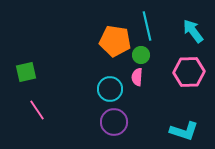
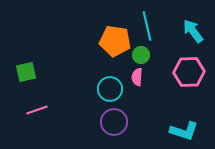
pink line: rotated 75 degrees counterclockwise
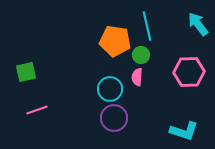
cyan arrow: moved 5 px right, 7 px up
purple circle: moved 4 px up
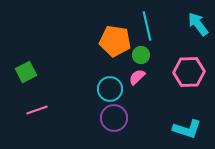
green square: rotated 15 degrees counterclockwise
pink semicircle: rotated 42 degrees clockwise
cyan L-shape: moved 3 px right, 2 px up
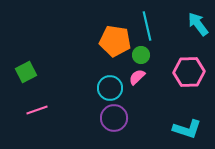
cyan circle: moved 1 px up
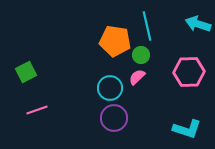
cyan arrow: rotated 35 degrees counterclockwise
